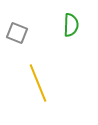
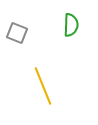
yellow line: moved 5 px right, 3 px down
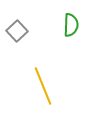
gray square: moved 2 px up; rotated 25 degrees clockwise
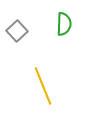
green semicircle: moved 7 px left, 1 px up
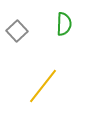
yellow line: rotated 60 degrees clockwise
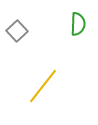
green semicircle: moved 14 px right
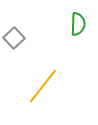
gray square: moved 3 px left, 7 px down
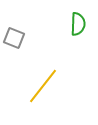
gray square: rotated 25 degrees counterclockwise
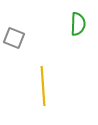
yellow line: rotated 42 degrees counterclockwise
